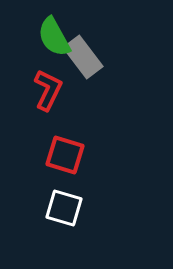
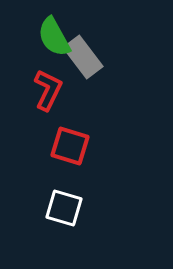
red square: moved 5 px right, 9 px up
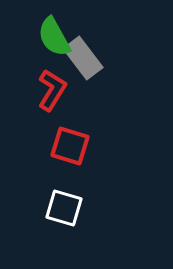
gray rectangle: moved 1 px down
red L-shape: moved 4 px right; rotated 6 degrees clockwise
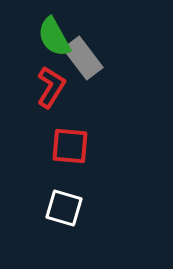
red L-shape: moved 1 px left, 3 px up
red square: rotated 12 degrees counterclockwise
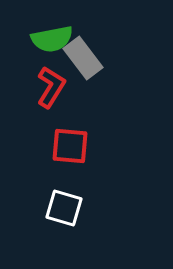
green semicircle: moved 2 px left, 2 px down; rotated 72 degrees counterclockwise
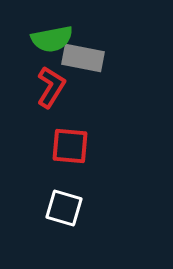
gray rectangle: rotated 42 degrees counterclockwise
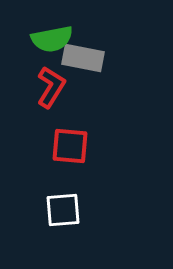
white square: moved 1 px left, 2 px down; rotated 21 degrees counterclockwise
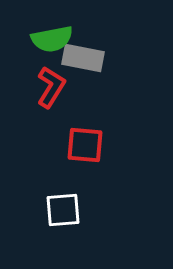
red square: moved 15 px right, 1 px up
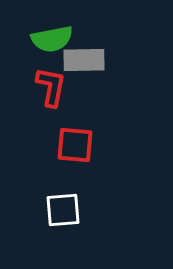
gray rectangle: moved 1 px right, 2 px down; rotated 12 degrees counterclockwise
red L-shape: rotated 21 degrees counterclockwise
red square: moved 10 px left
